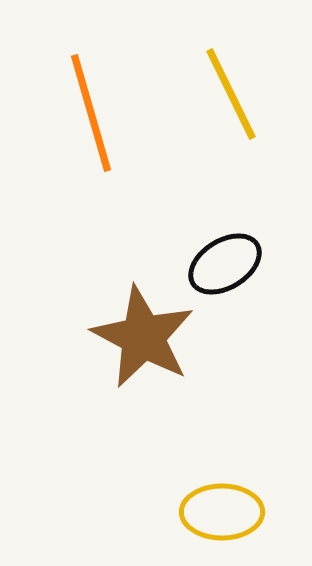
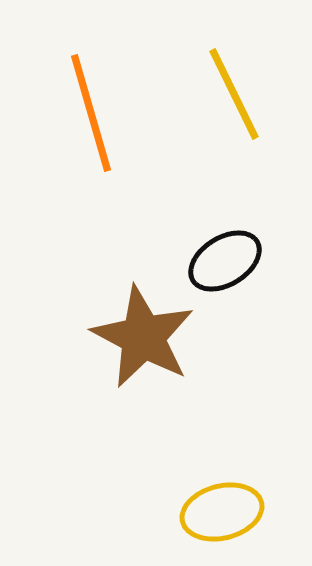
yellow line: moved 3 px right
black ellipse: moved 3 px up
yellow ellipse: rotated 14 degrees counterclockwise
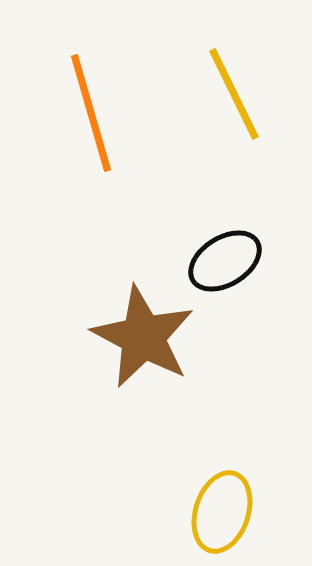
yellow ellipse: rotated 58 degrees counterclockwise
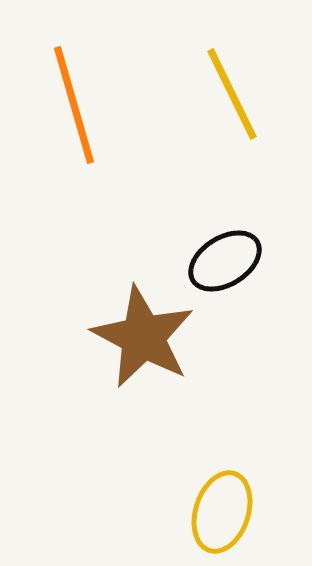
yellow line: moved 2 px left
orange line: moved 17 px left, 8 px up
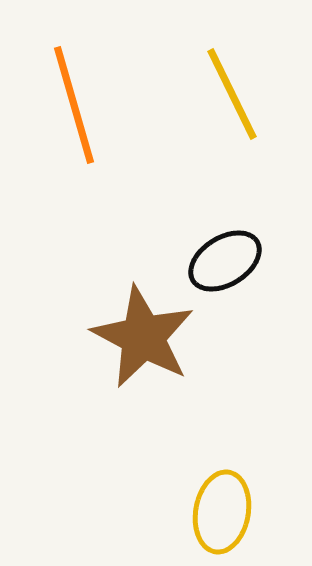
yellow ellipse: rotated 8 degrees counterclockwise
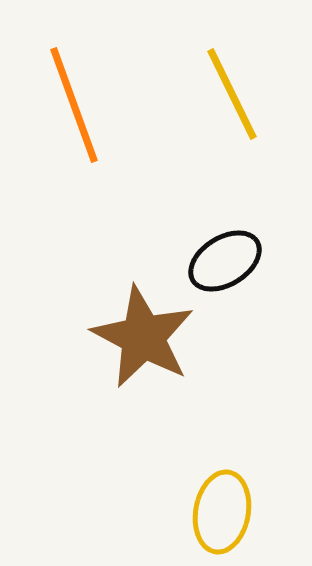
orange line: rotated 4 degrees counterclockwise
